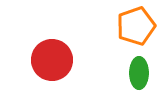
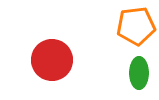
orange pentagon: rotated 12 degrees clockwise
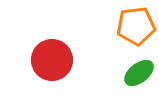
green ellipse: rotated 52 degrees clockwise
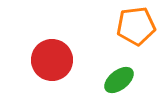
green ellipse: moved 20 px left, 7 px down
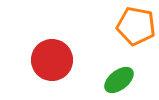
orange pentagon: rotated 18 degrees clockwise
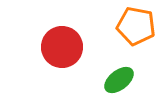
red circle: moved 10 px right, 13 px up
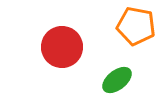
green ellipse: moved 2 px left
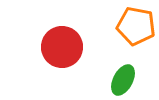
green ellipse: moved 6 px right; rotated 24 degrees counterclockwise
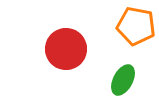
red circle: moved 4 px right, 2 px down
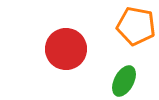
green ellipse: moved 1 px right, 1 px down
